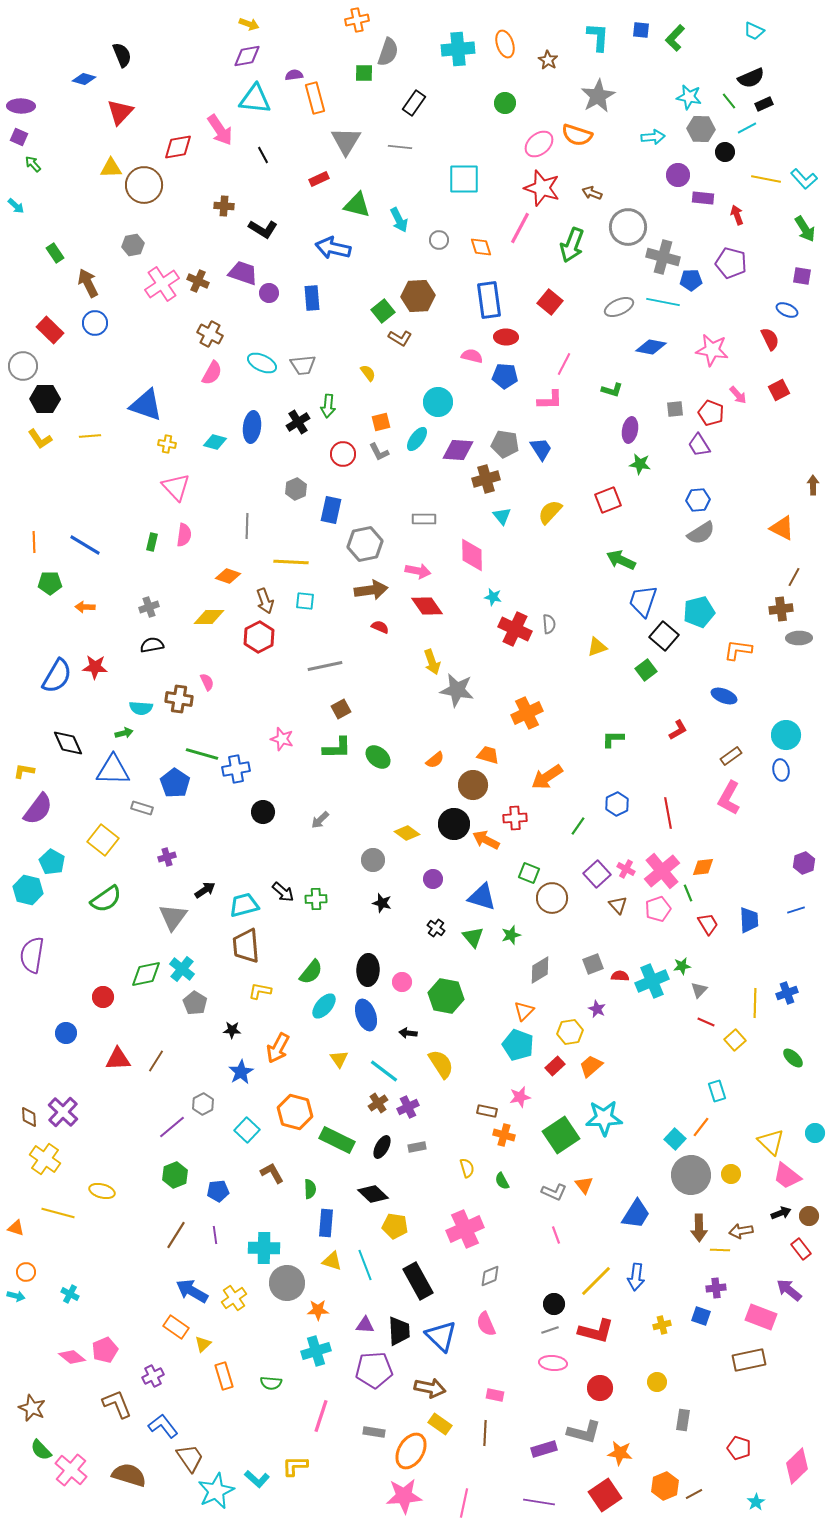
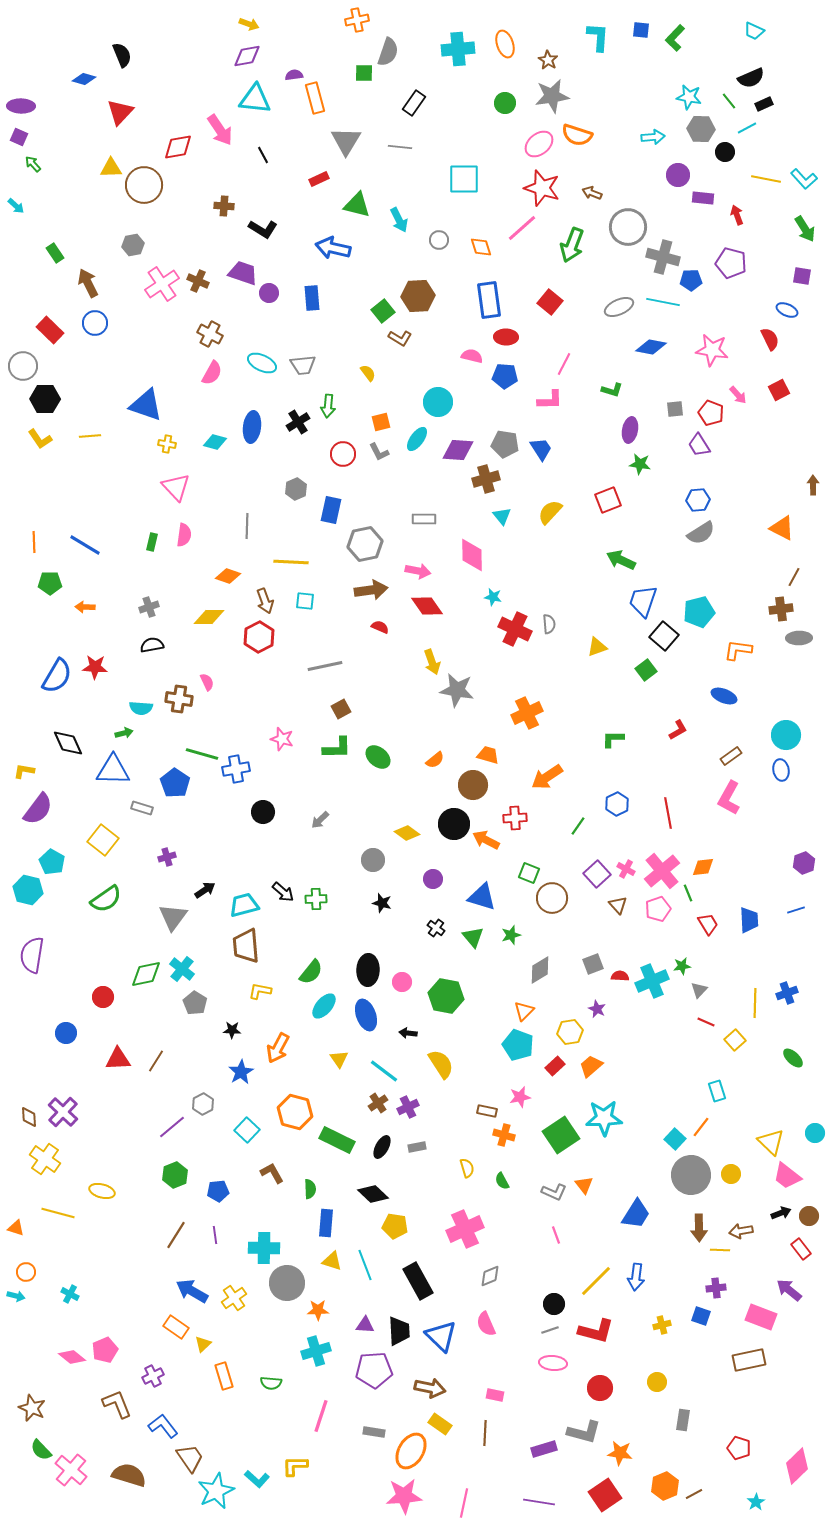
gray star at (598, 96): moved 46 px left; rotated 20 degrees clockwise
pink line at (520, 228): moved 2 px right; rotated 20 degrees clockwise
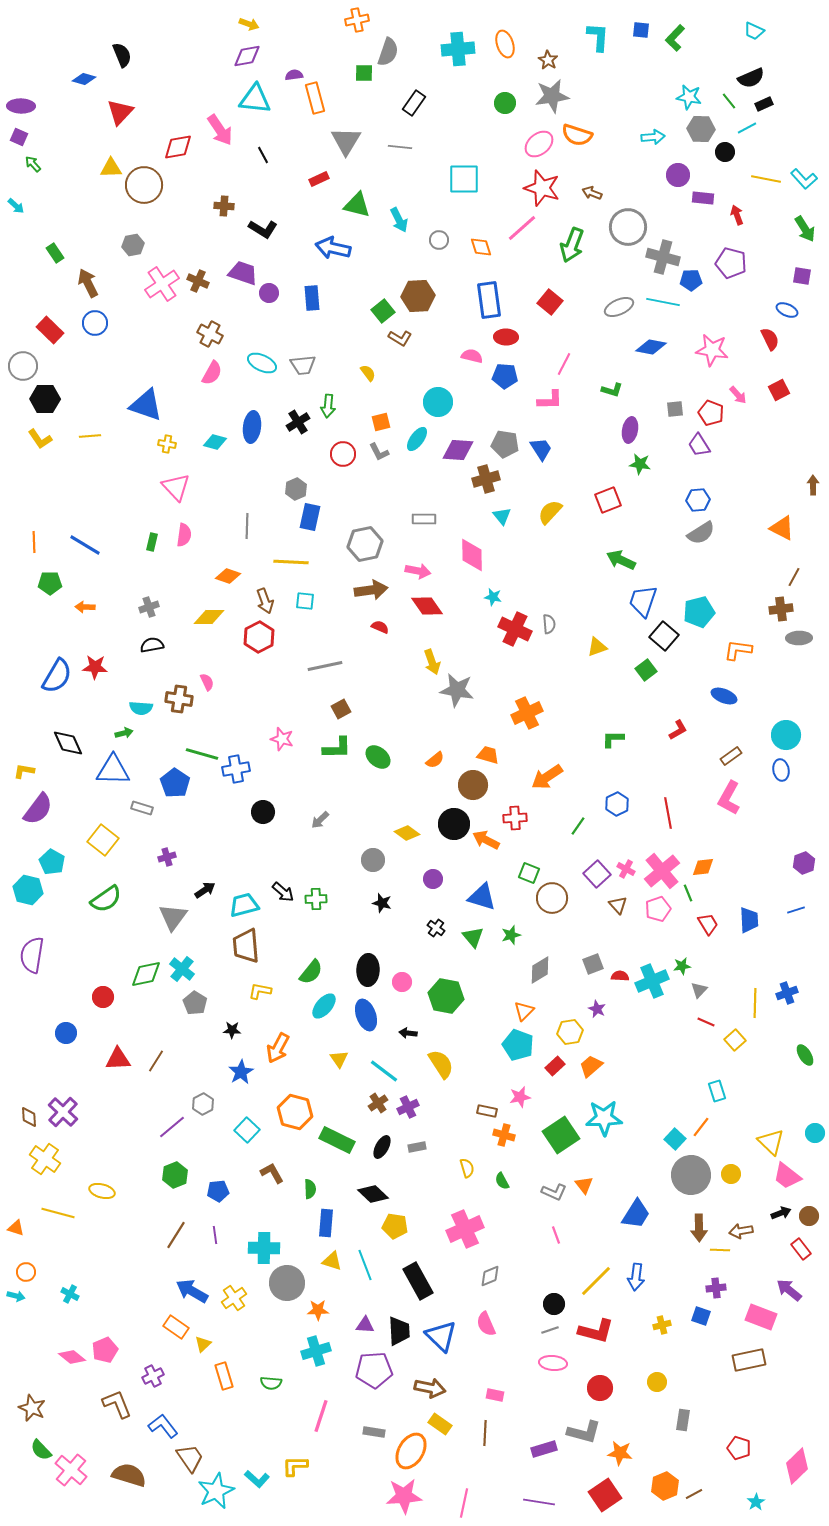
blue rectangle at (331, 510): moved 21 px left, 7 px down
green ellipse at (793, 1058): moved 12 px right, 3 px up; rotated 15 degrees clockwise
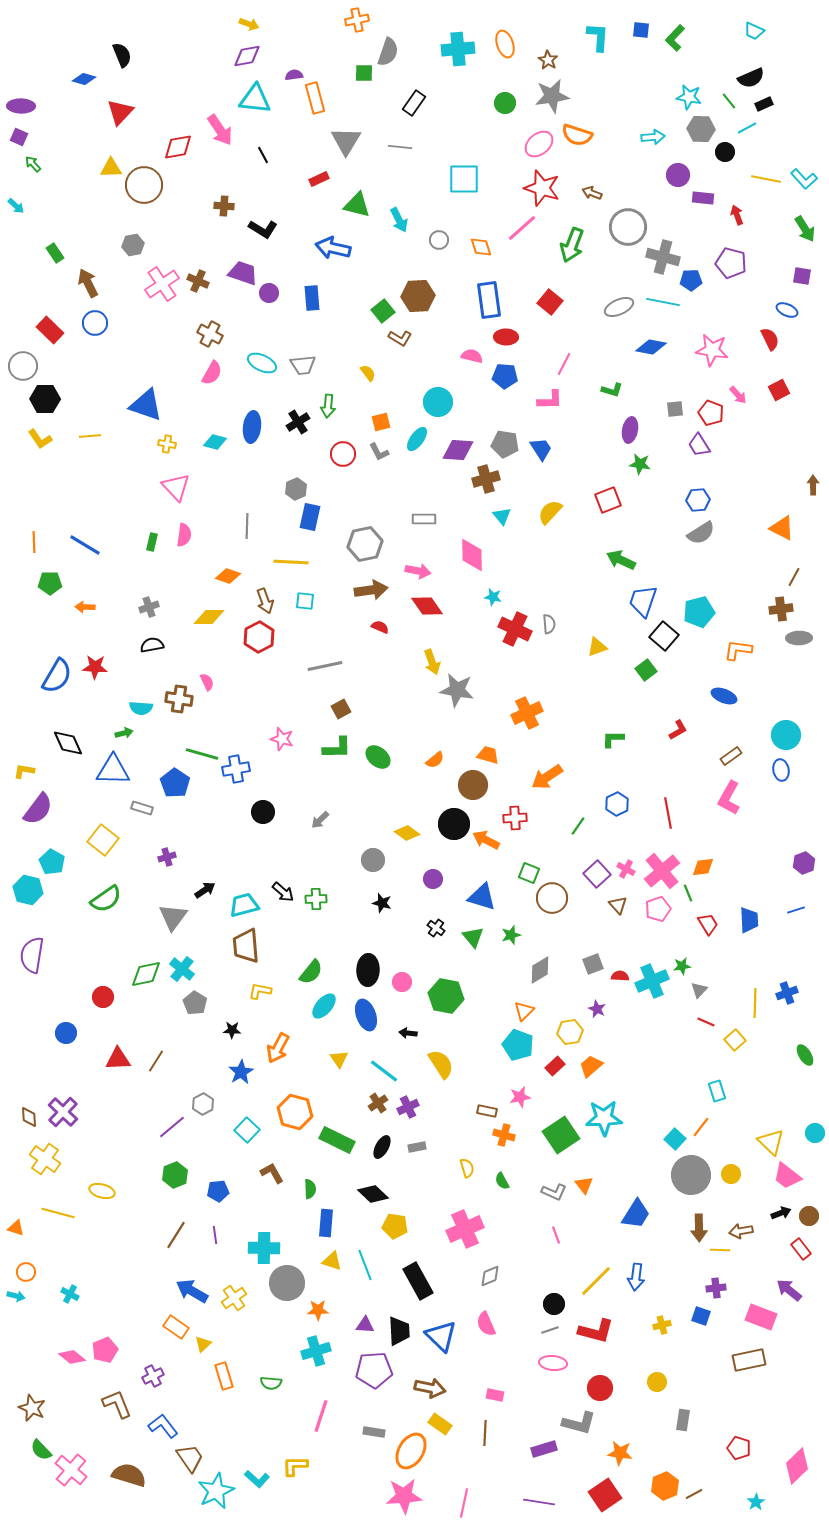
gray L-shape at (584, 1432): moved 5 px left, 9 px up
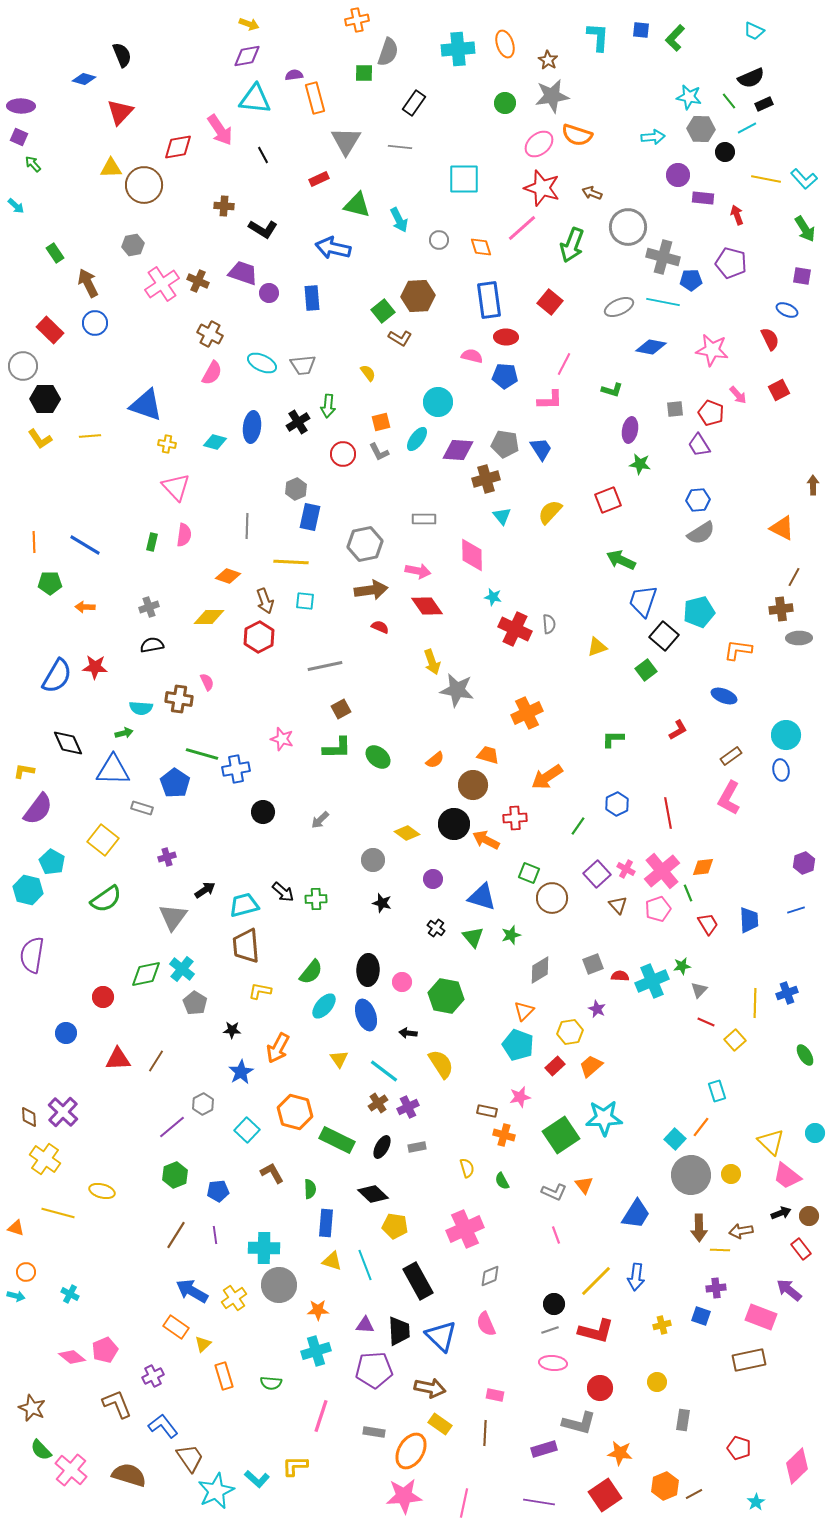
gray circle at (287, 1283): moved 8 px left, 2 px down
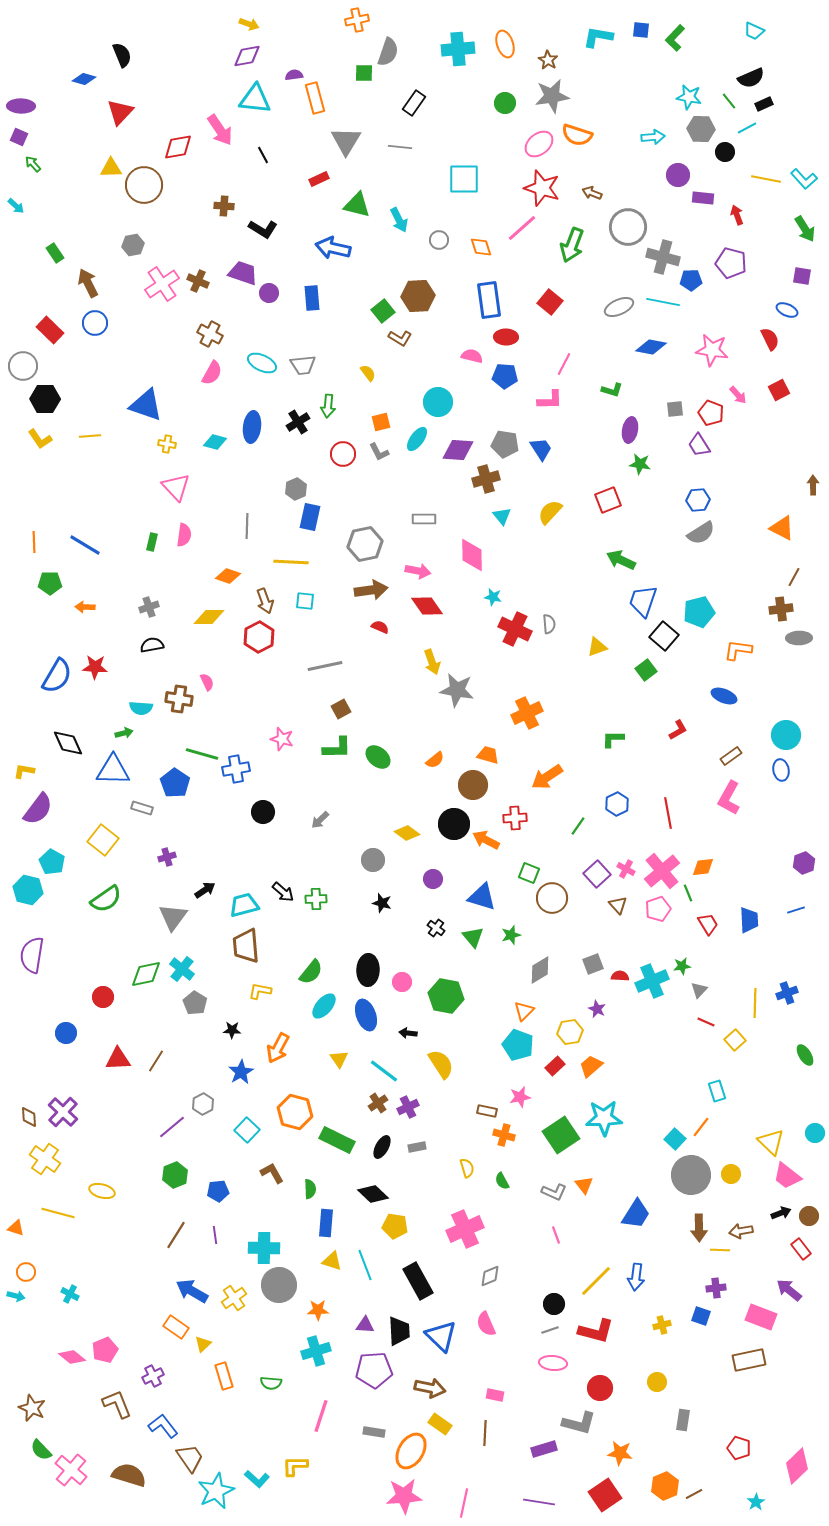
cyan L-shape at (598, 37): rotated 84 degrees counterclockwise
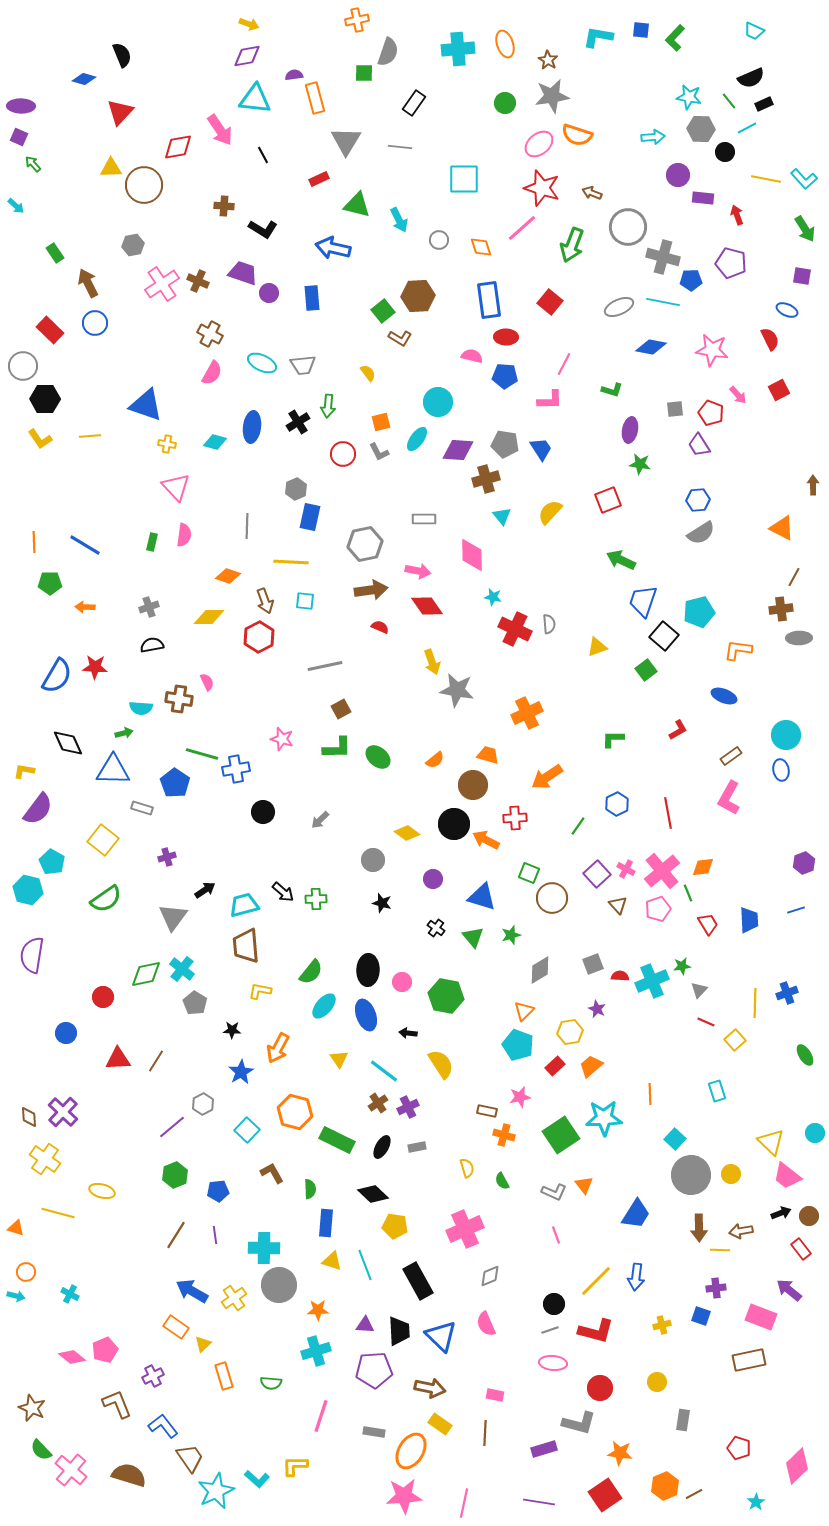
orange line at (701, 1127): moved 51 px left, 33 px up; rotated 40 degrees counterclockwise
